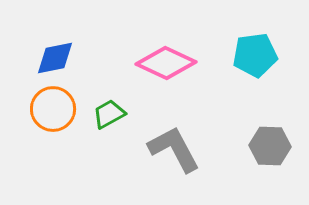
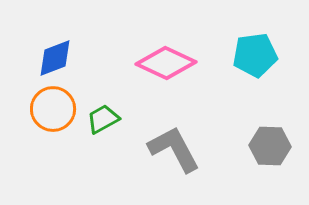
blue diamond: rotated 9 degrees counterclockwise
green trapezoid: moved 6 px left, 5 px down
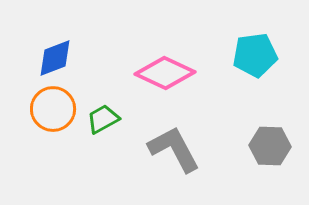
pink diamond: moved 1 px left, 10 px down
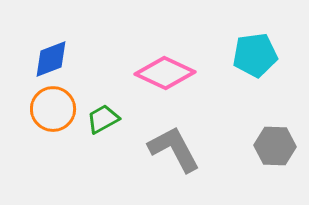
blue diamond: moved 4 px left, 1 px down
gray hexagon: moved 5 px right
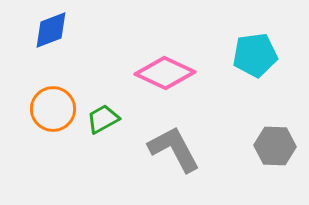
blue diamond: moved 29 px up
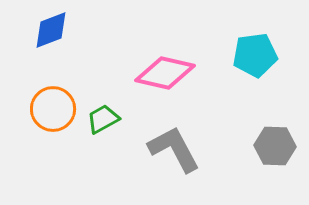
pink diamond: rotated 12 degrees counterclockwise
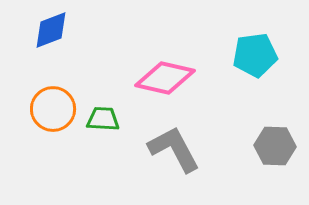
pink diamond: moved 5 px down
green trapezoid: rotated 32 degrees clockwise
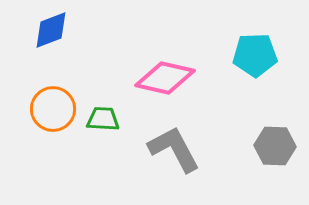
cyan pentagon: rotated 6 degrees clockwise
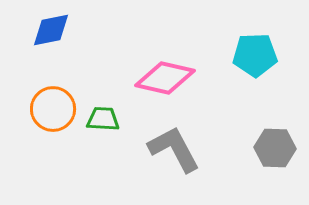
blue diamond: rotated 9 degrees clockwise
gray hexagon: moved 2 px down
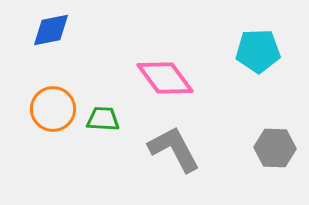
cyan pentagon: moved 3 px right, 4 px up
pink diamond: rotated 40 degrees clockwise
